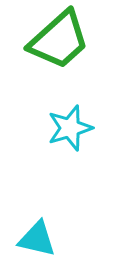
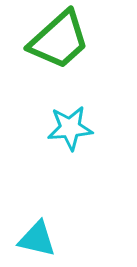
cyan star: rotated 12 degrees clockwise
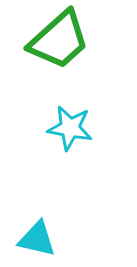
cyan star: rotated 15 degrees clockwise
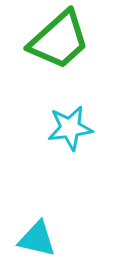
cyan star: rotated 18 degrees counterclockwise
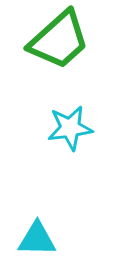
cyan triangle: rotated 12 degrees counterclockwise
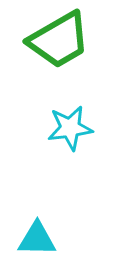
green trapezoid: rotated 12 degrees clockwise
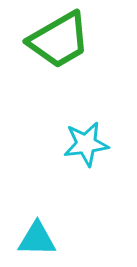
cyan star: moved 16 px right, 16 px down
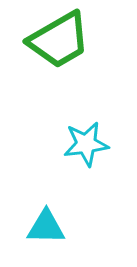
cyan triangle: moved 9 px right, 12 px up
